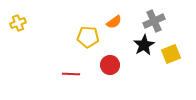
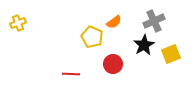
yellow pentagon: moved 4 px right; rotated 20 degrees clockwise
red circle: moved 3 px right, 1 px up
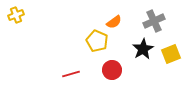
yellow cross: moved 2 px left, 8 px up
yellow pentagon: moved 5 px right, 4 px down
black star: moved 1 px left, 4 px down
red circle: moved 1 px left, 6 px down
red line: rotated 18 degrees counterclockwise
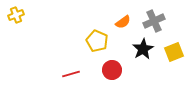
orange semicircle: moved 9 px right
yellow square: moved 3 px right, 2 px up
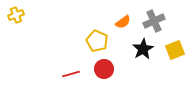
yellow square: moved 1 px right, 2 px up
red circle: moved 8 px left, 1 px up
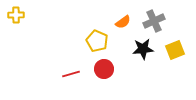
yellow cross: rotated 21 degrees clockwise
black star: rotated 25 degrees clockwise
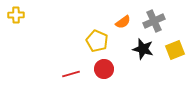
black star: rotated 20 degrees clockwise
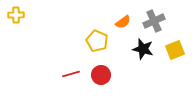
red circle: moved 3 px left, 6 px down
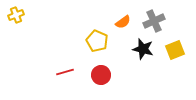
yellow cross: rotated 21 degrees counterclockwise
red line: moved 6 px left, 2 px up
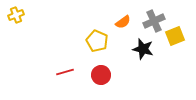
yellow square: moved 14 px up
